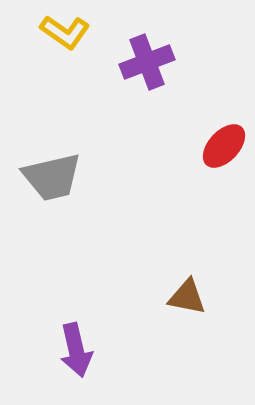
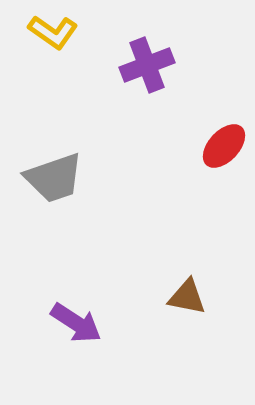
yellow L-shape: moved 12 px left
purple cross: moved 3 px down
gray trapezoid: moved 2 px right, 1 px down; rotated 6 degrees counterclockwise
purple arrow: moved 27 px up; rotated 44 degrees counterclockwise
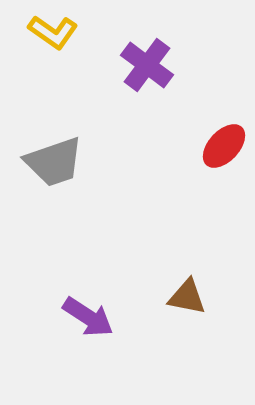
purple cross: rotated 32 degrees counterclockwise
gray trapezoid: moved 16 px up
purple arrow: moved 12 px right, 6 px up
